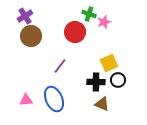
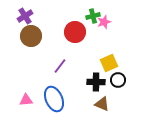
green cross: moved 4 px right, 2 px down; rotated 32 degrees counterclockwise
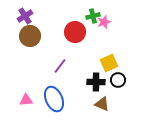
brown circle: moved 1 px left
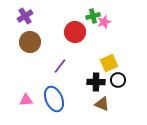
brown circle: moved 6 px down
